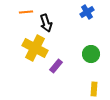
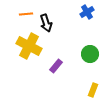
orange line: moved 2 px down
yellow cross: moved 6 px left, 2 px up
green circle: moved 1 px left
yellow rectangle: moved 1 px left, 1 px down; rotated 16 degrees clockwise
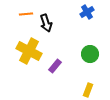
yellow cross: moved 5 px down
purple rectangle: moved 1 px left
yellow rectangle: moved 5 px left
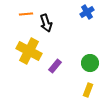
green circle: moved 9 px down
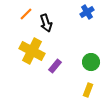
orange line: rotated 40 degrees counterclockwise
yellow cross: moved 3 px right
green circle: moved 1 px right, 1 px up
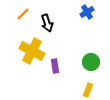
orange line: moved 3 px left
black arrow: moved 1 px right
purple rectangle: rotated 48 degrees counterclockwise
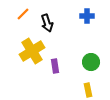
blue cross: moved 4 px down; rotated 32 degrees clockwise
yellow cross: rotated 30 degrees clockwise
yellow rectangle: rotated 32 degrees counterclockwise
